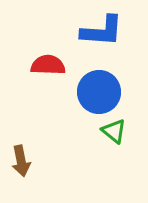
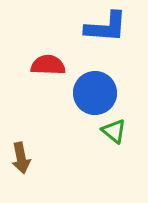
blue L-shape: moved 4 px right, 4 px up
blue circle: moved 4 px left, 1 px down
brown arrow: moved 3 px up
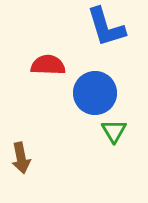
blue L-shape: rotated 69 degrees clockwise
green triangle: rotated 20 degrees clockwise
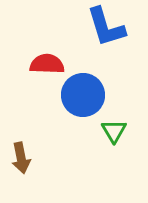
red semicircle: moved 1 px left, 1 px up
blue circle: moved 12 px left, 2 px down
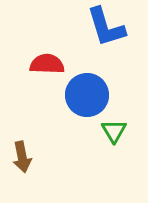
blue circle: moved 4 px right
brown arrow: moved 1 px right, 1 px up
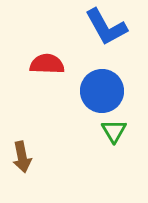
blue L-shape: rotated 12 degrees counterclockwise
blue circle: moved 15 px right, 4 px up
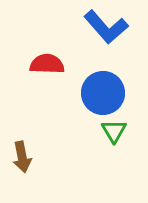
blue L-shape: rotated 12 degrees counterclockwise
blue circle: moved 1 px right, 2 px down
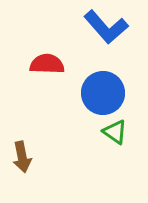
green triangle: moved 1 px right, 1 px down; rotated 24 degrees counterclockwise
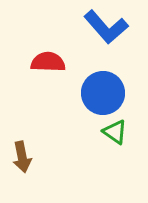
red semicircle: moved 1 px right, 2 px up
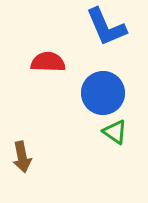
blue L-shape: rotated 18 degrees clockwise
